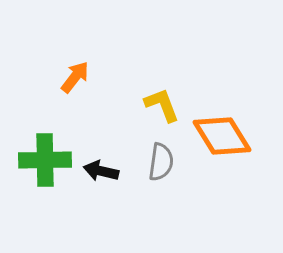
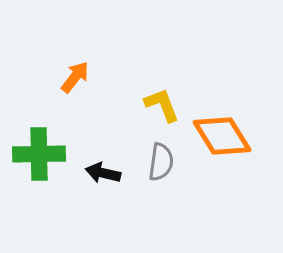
green cross: moved 6 px left, 6 px up
black arrow: moved 2 px right, 2 px down
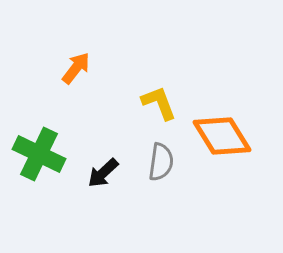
orange arrow: moved 1 px right, 9 px up
yellow L-shape: moved 3 px left, 2 px up
green cross: rotated 27 degrees clockwise
black arrow: rotated 56 degrees counterclockwise
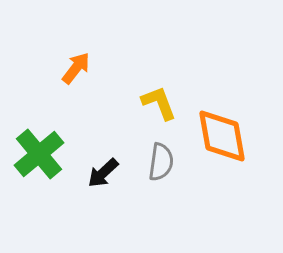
orange diamond: rotated 22 degrees clockwise
green cross: rotated 24 degrees clockwise
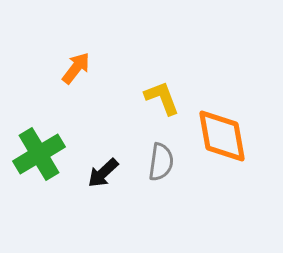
yellow L-shape: moved 3 px right, 5 px up
green cross: rotated 9 degrees clockwise
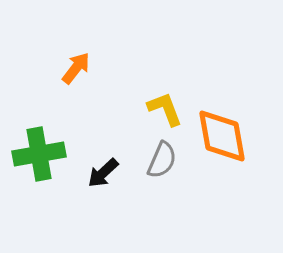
yellow L-shape: moved 3 px right, 11 px down
green cross: rotated 21 degrees clockwise
gray semicircle: moved 1 px right, 2 px up; rotated 15 degrees clockwise
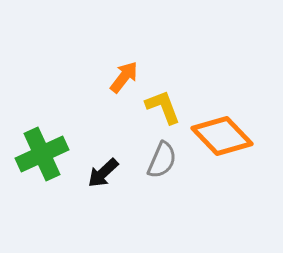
orange arrow: moved 48 px right, 9 px down
yellow L-shape: moved 2 px left, 2 px up
orange diamond: rotated 34 degrees counterclockwise
green cross: moved 3 px right; rotated 15 degrees counterclockwise
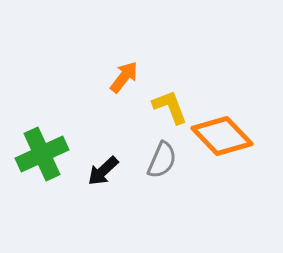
yellow L-shape: moved 7 px right
black arrow: moved 2 px up
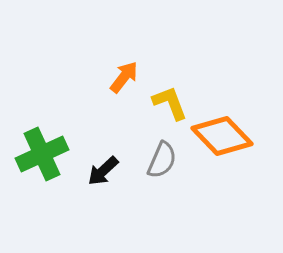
yellow L-shape: moved 4 px up
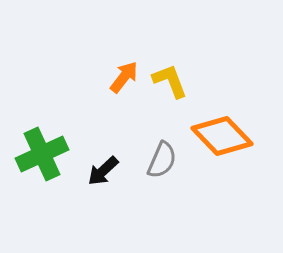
yellow L-shape: moved 22 px up
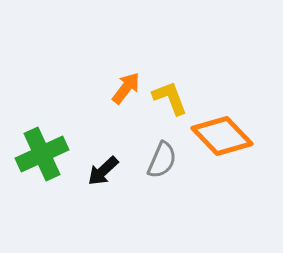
orange arrow: moved 2 px right, 11 px down
yellow L-shape: moved 17 px down
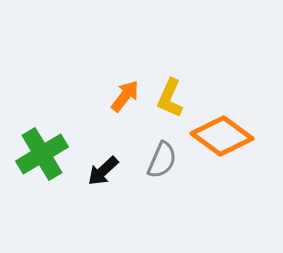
orange arrow: moved 1 px left, 8 px down
yellow L-shape: rotated 135 degrees counterclockwise
orange diamond: rotated 10 degrees counterclockwise
green cross: rotated 6 degrees counterclockwise
